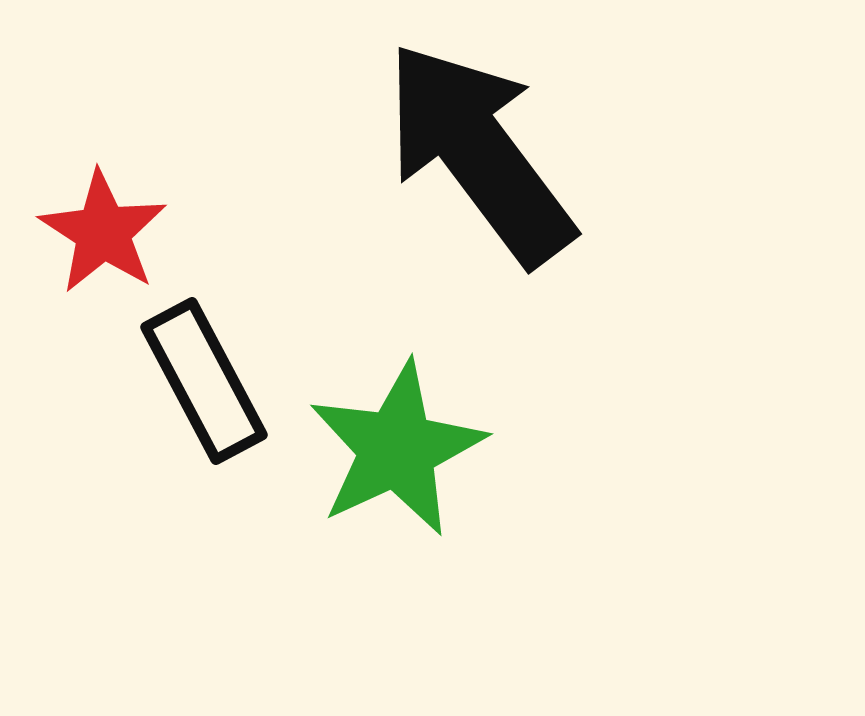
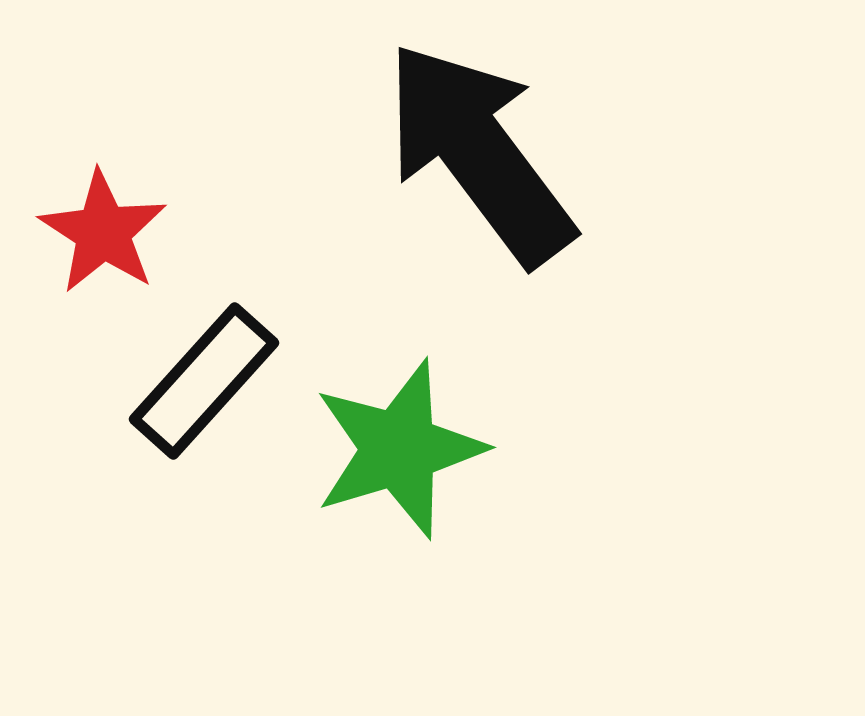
black rectangle: rotated 70 degrees clockwise
green star: moved 2 px right; rotated 8 degrees clockwise
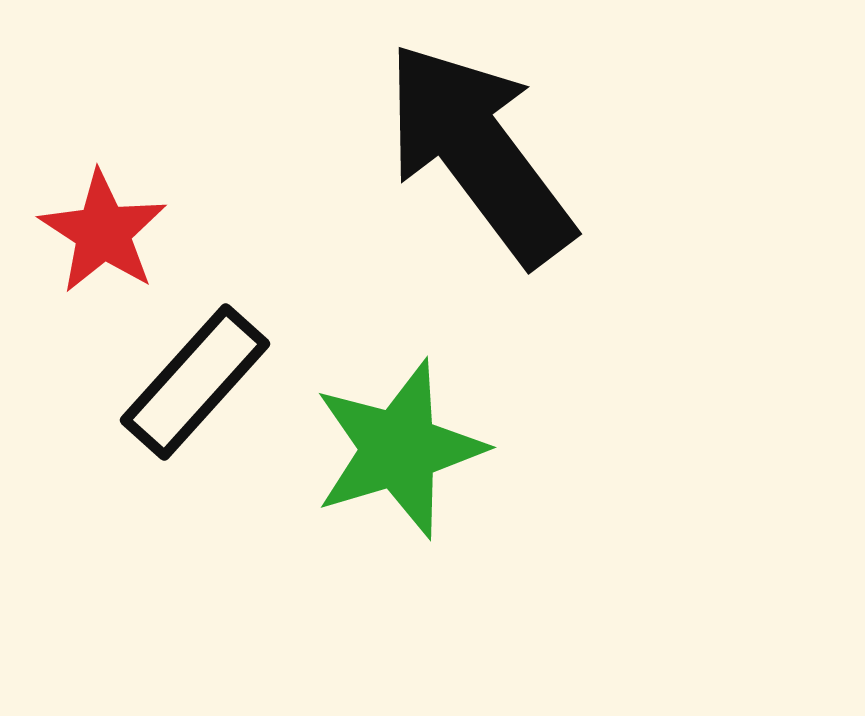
black rectangle: moved 9 px left, 1 px down
